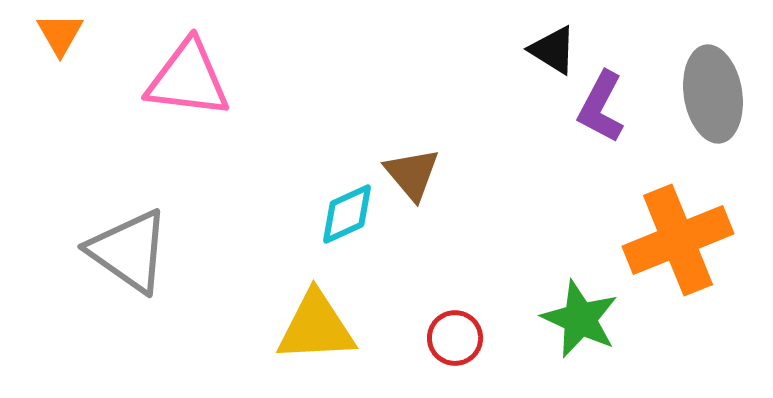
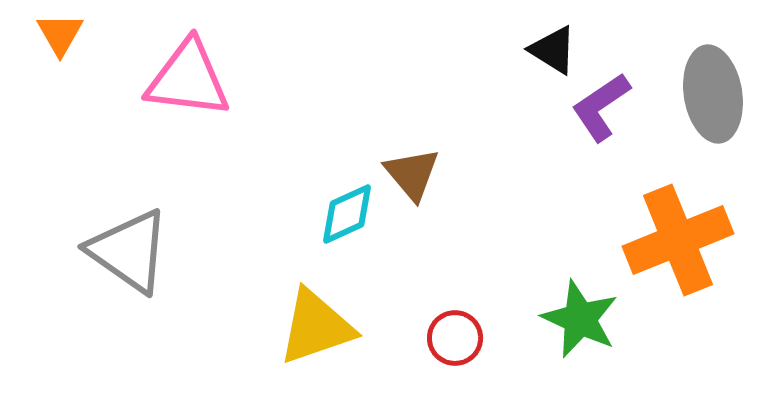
purple L-shape: rotated 28 degrees clockwise
yellow triangle: rotated 16 degrees counterclockwise
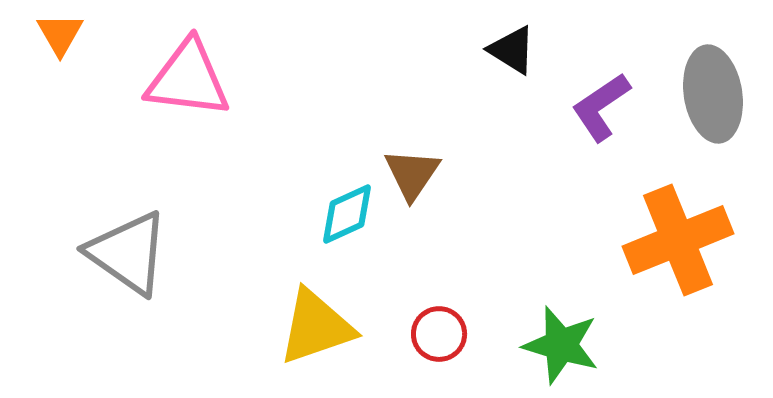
black triangle: moved 41 px left
brown triangle: rotated 14 degrees clockwise
gray triangle: moved 1 px left, 2 px down
green star: moved 19 px left, 26 px down; rotated 8 degrees counterclockwise
red circle: moved 16 px left, 4 px up
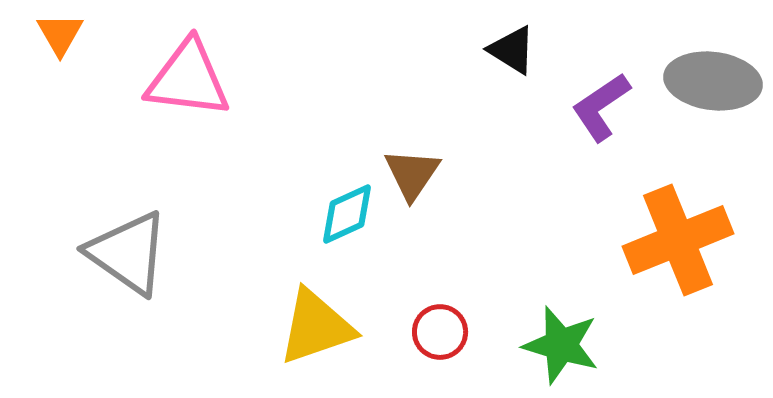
gray ellipse: moved 13 px up; rotated 74 degrees counterclockwise
red circle: moved 1 px right, 2 px up
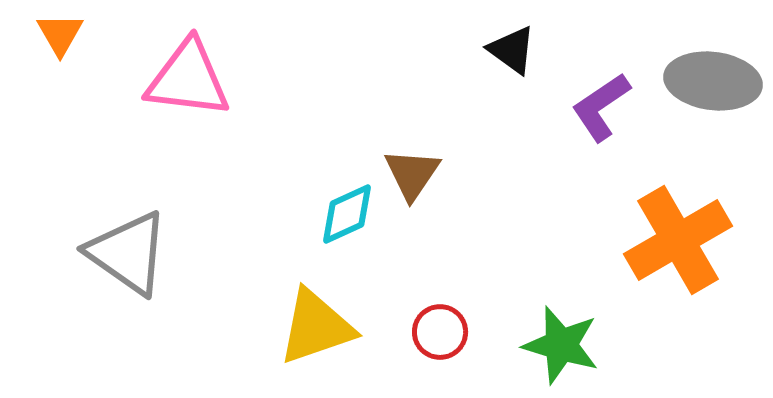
black triangle: rotated 4 degrees clockwise
orange cross: rotated 8 degrees counterclockwise
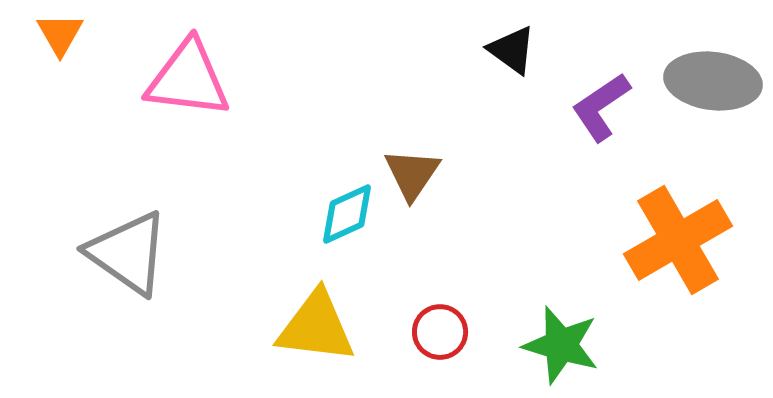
yellow triangle: rotated 26 degrees clockwise
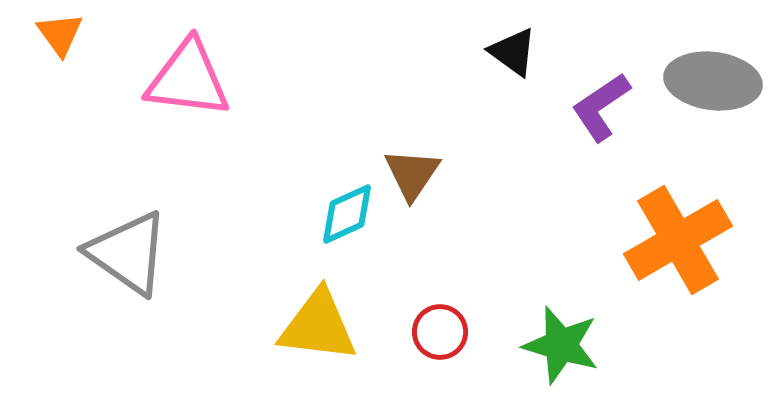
orange triangle: rotated 6 degrees counterclockwise
black triangle: moved 1 px right, 2 px down
yellow triangle: moved 2 px right, 1 px up
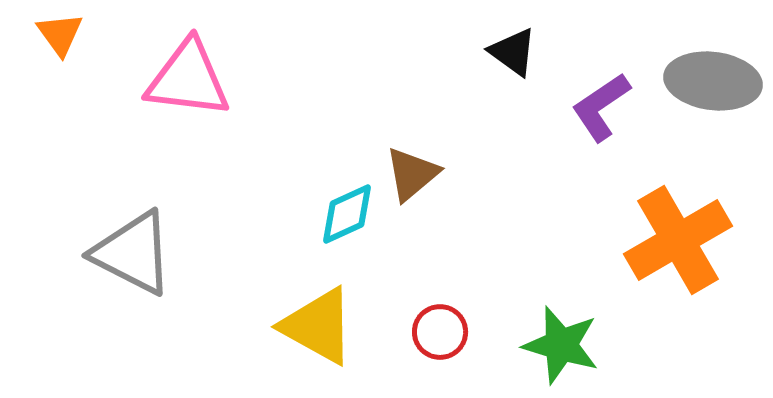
brown triangle: rotated 16 degrees clockwise
gray triangle: moved 5 px right; rotated 8 degrees counterclockwise
yellow triangle: rotated 22 degrees clockwise
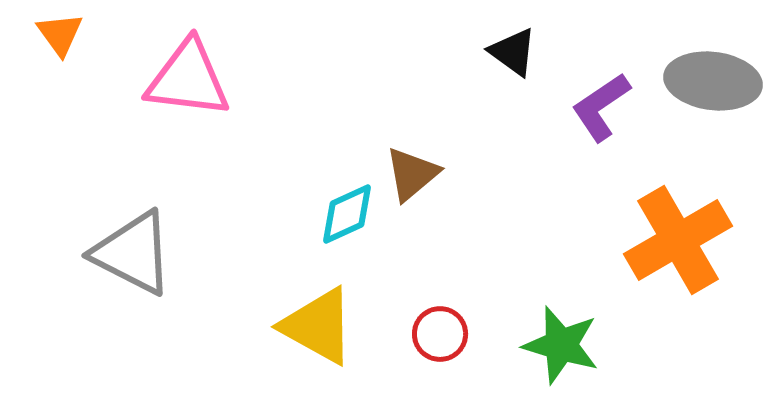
red circle: moved 2 px down
